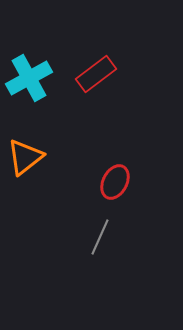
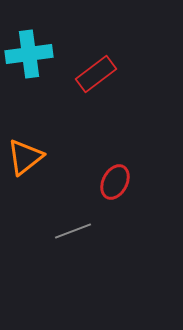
cyan cross: moved 24 px up; rotated 21 degrees clockwise
gray line: moved 27 px left, 6 px up; rotated 45 degrees clockwise
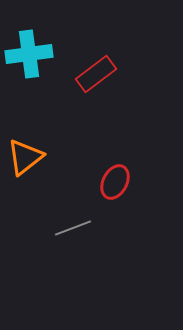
gray line: moved 3 px up
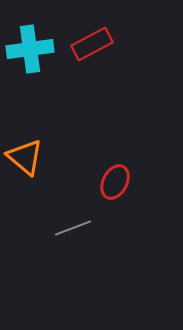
cyan cross: moved 1 px right, 5 px up
red rectangle: moved 4 px left, 30 px up; rotated 9 degrees clockwise
orange triangle: rotated 42 degrees counterclockwise
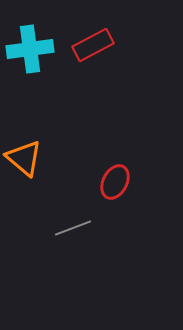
red rectangle: moved 1 px right, 1 px down
orange triangle: moved 1 px left, 1 px down
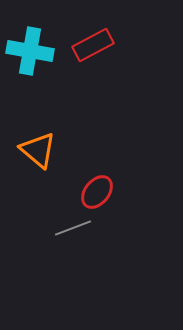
cyan cross: moved 2 px down; rotated 18 degrees clockwise
orange triangle: moved 14 px right, 8 px up
red ellipse: moved 18 px left, 10 px down; rotated 12 degrees clockwise
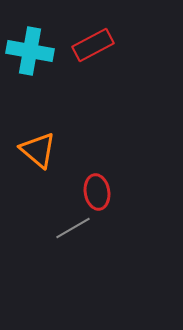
red ellipse: rotated 48 degrees counterclockwise
gray line: rotated 9 degrees counterclockwise
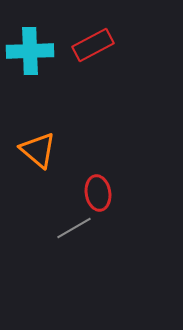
cyan cross: rotated 12 degrees counterclockwise
red ellipse: moved 1 px right, 1 px down
gray line: moved 1 px right
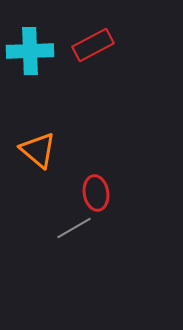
red ellipse: moved 2 px left
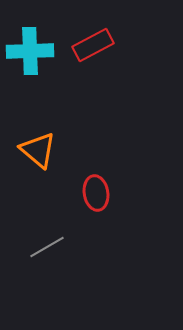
gray line: moved 27 px left, 19 px down
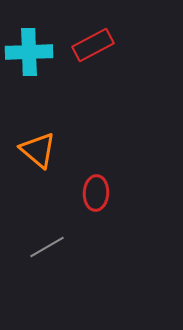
cyan cross: moved 1 px left, 1 px down
red ellipse: rotated 12 degrees clockwise
